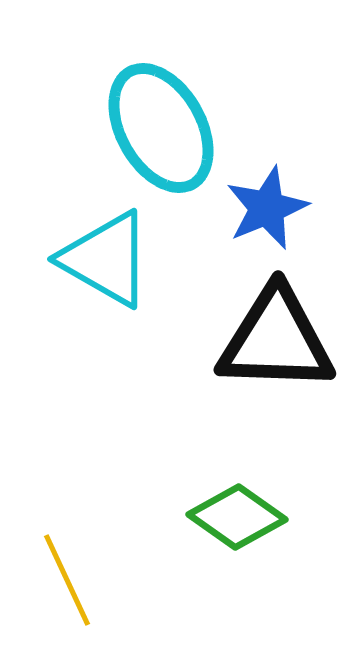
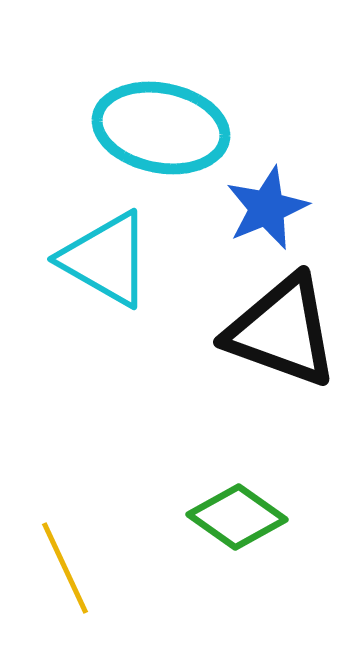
cyan ellipse: rotated 50 degrees counterclockwise
black triangle: moved 6 px right, 9 px up; rotated 18 degrees clockwise
yellow line: moved 2 px left, 12 px up
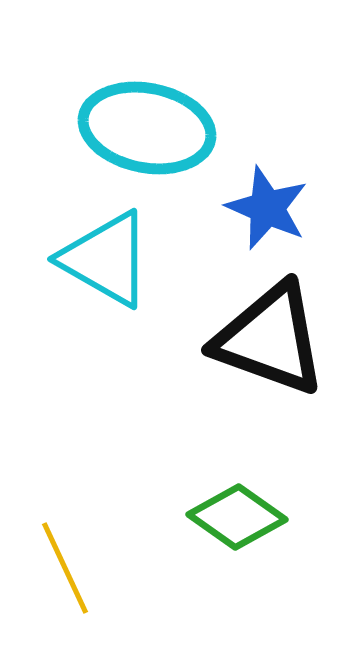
cyan ellipse: moved 14 px left
blue star: rotated 26 degrees counterclockwise
black triangle: moved 12 px left, 8 px down
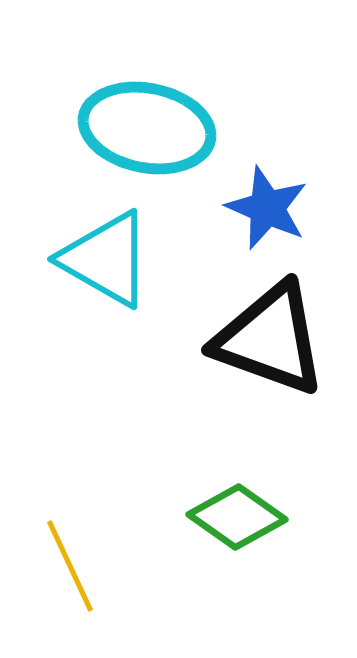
yellow line: moved 5 px right, 2 px up
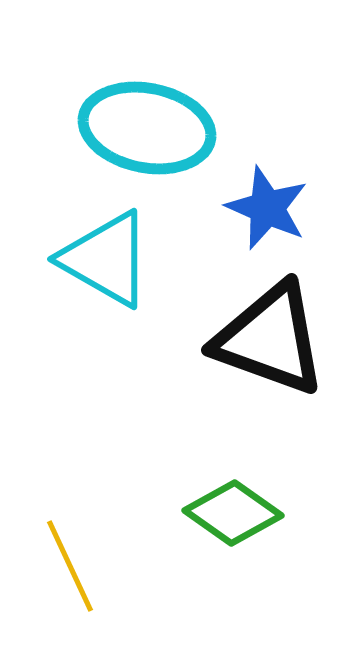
green diamond: moved 4 px left, 4 px up
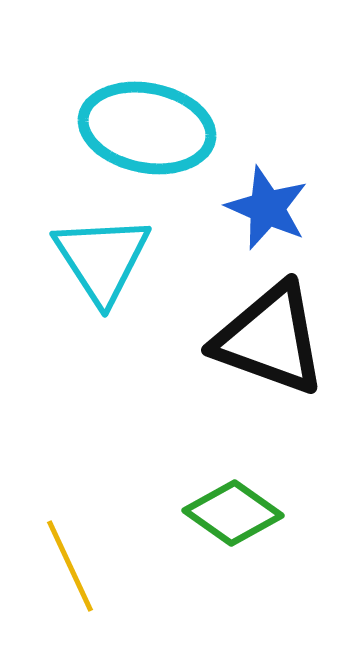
cyan triangle: moved 4 px left; rotated 27 degrees clockwise
